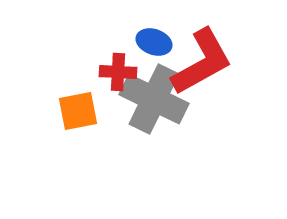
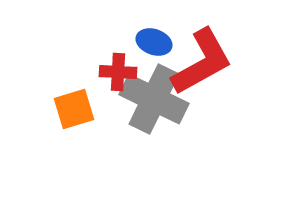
orange square: moved 4 px left, 2 px up; rotated 6 degrees counterclockwise
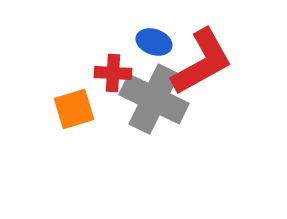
red cross: moved 5 px left, 1 px down
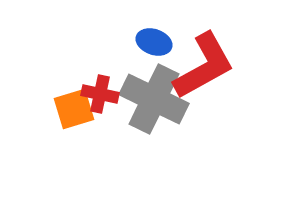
red L-shape: moved 2 px right, 4 px down
red cross: moved 13 px left, 21 px down; rotated 9 degrees clockwise
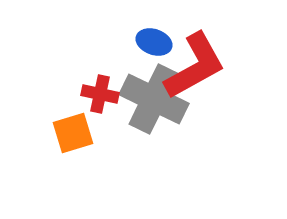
red L-shape: moved 9 px left
orange square: moved 1 px left, 24 px down
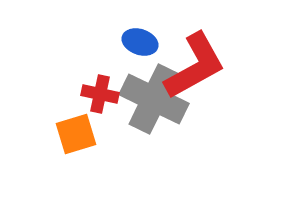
blue ellipse: moved 14 px left
orange square: moved 3 px right, 1 px down
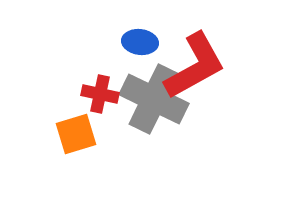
blue ellipse: rotated 12 degrees counterclockwise
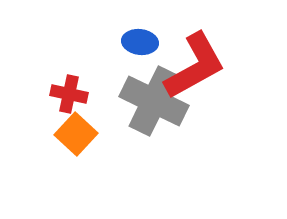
red cross: moved 31 px left
gray cross: moved 2 px down
orange square: rotated 30 degrees counterclockwise
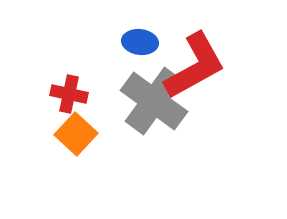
gray cross: rotated 10 degrees clockwise
